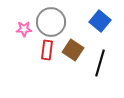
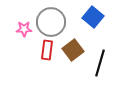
blue square: moved 7 px left, 4 px up
brown square: rotated 20 degrees clockwise
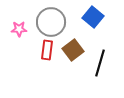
pink star: moved 5 px left
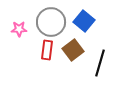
blue square: moved 9 px left, 4 px down
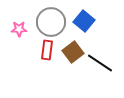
brown square: moved 2 px down
black line: rotated 72 degrees counterclockwise
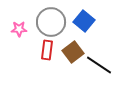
black line: moved 1 px left, 2 px down
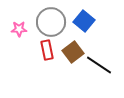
red rectangle: rotated 18 degrees counterclockwise
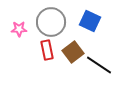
blue square: moved 6 px right; rotated 15 degrees counterclockwise
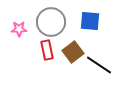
blue square: rotated 20 degrees counterclockwise
